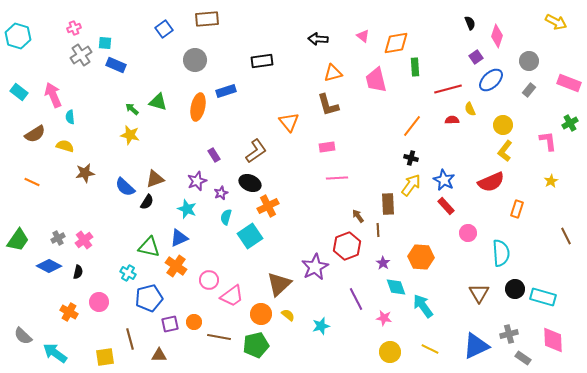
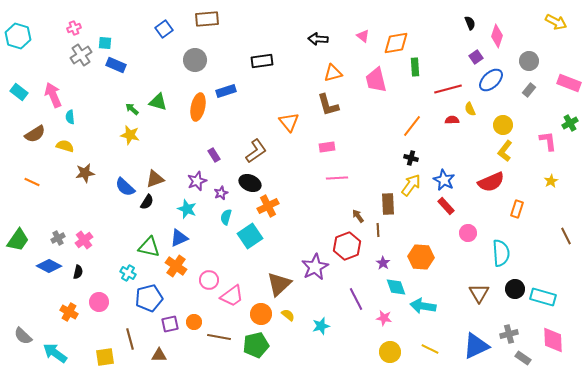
cyan arrow at (423, 306): rotated 45 degrees counterclockwise
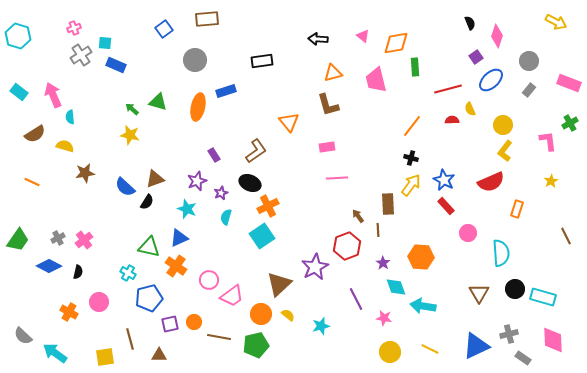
cyan square at (250, 236): moved 12 px right
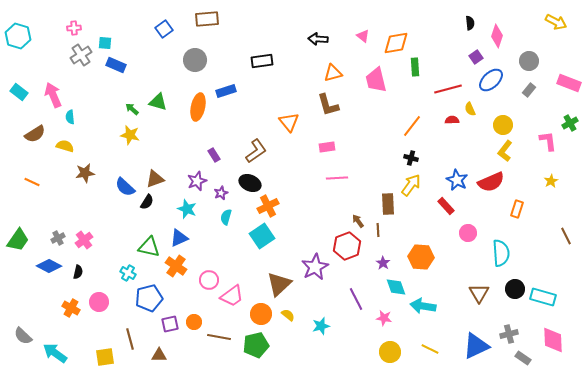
black semicircle at (470, 23): rotated 16 degrees clockwise
pink cross at (74, 28): rotated 16 degrees clockwise
blue star at (444, 180): moved 13 px right
brown arrow at (358, 216): moved 5 px down
orange cross at (69, 312): moved 2 px right, 4 px up
